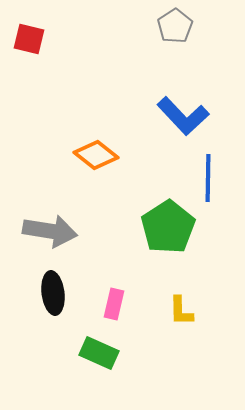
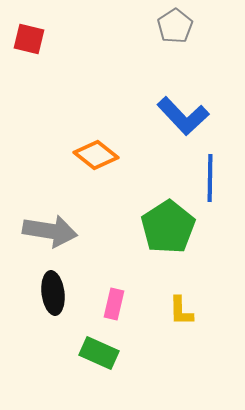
blue line: moved 2 px right
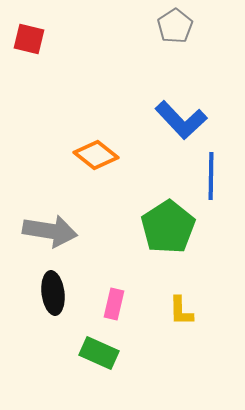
blue L-shape: moved 2 px left, 4 px down
blue line: moved 1 px right, 2 px up
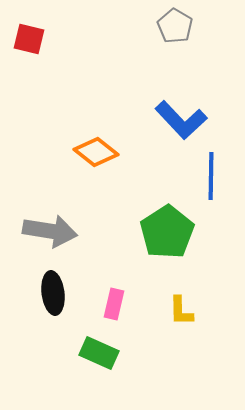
gray pentagon: rotated 8 degrees counterclockwise
orange diamond: moved 3 px up
green pentagon: moved 1 px left, 5 px down
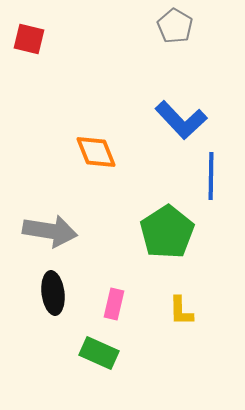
orange diamond: rotated 30 degrees clockwise
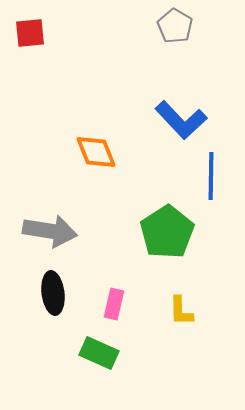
red square: moved 1 px right, 6 px up; rotated 20 degrees counterclockwise
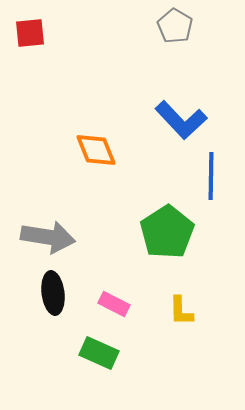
orange diamond: moved 2 px up
gray arrow: moved 2 px left, 6 px down
pink rectangle: rotated 76 degrees counterclockwise
